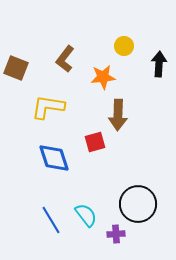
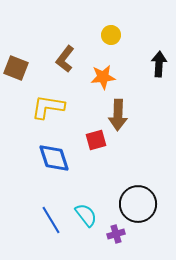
yellow circle: moved 13 px left, 11 px up
red square: moved 1 px right, 2 px up
purple cross: rotated 12 degrees counterclockwise
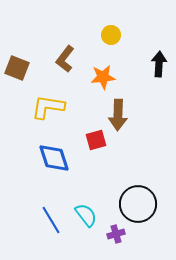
brown square: moved 1 px right
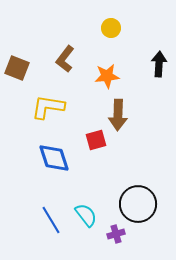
yellow circle: moved 7 px up
orange star: moved 4 px right, 1 px up
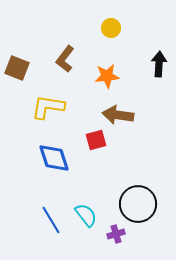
brown arrow: rotated 96 degrees clockwise
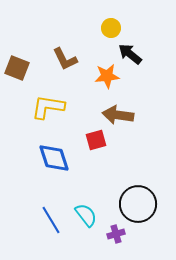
brown L-shape: rotated 64 degrees counterclockwise
black arrow: moved 29 px left, 10 px up; rotated 55 degrees counterclockwise
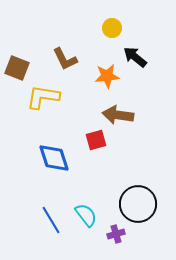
yellow circle: moved 1 px right
black arrow: moved 5 px right, 3 px down
yellow L-shape: moved 5 px left, 10 px up
